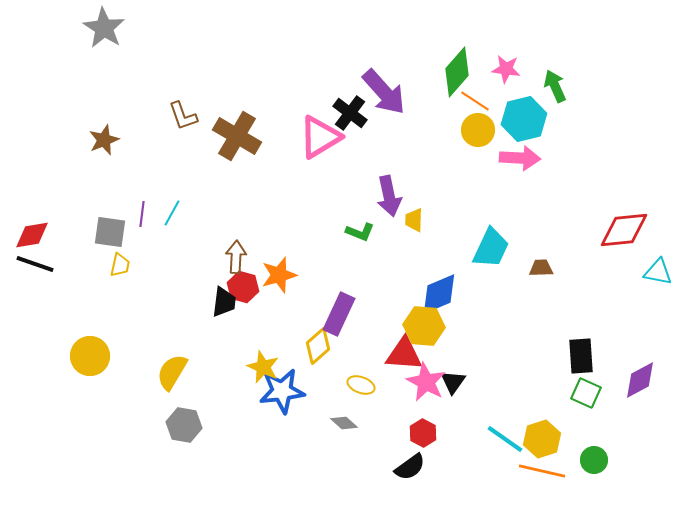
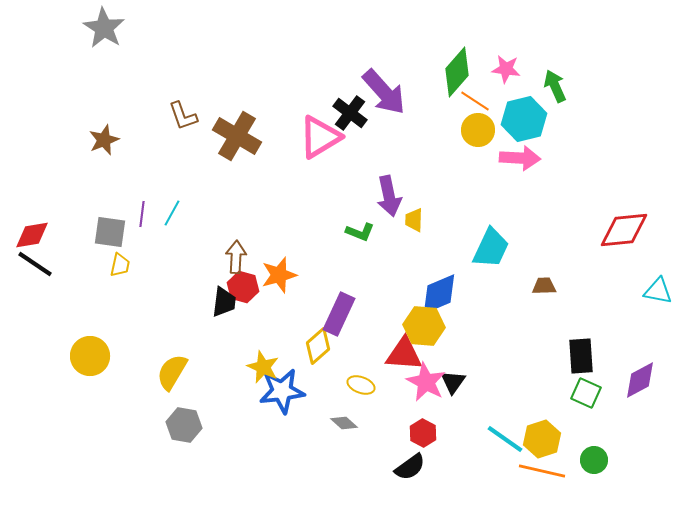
black line at (35, 264): rotated 15 degrees clockwise
brown trapezoid at (541, 268): moved 3 px right, 18 px down
cyan triangle at (658, 272): moved 19 px down
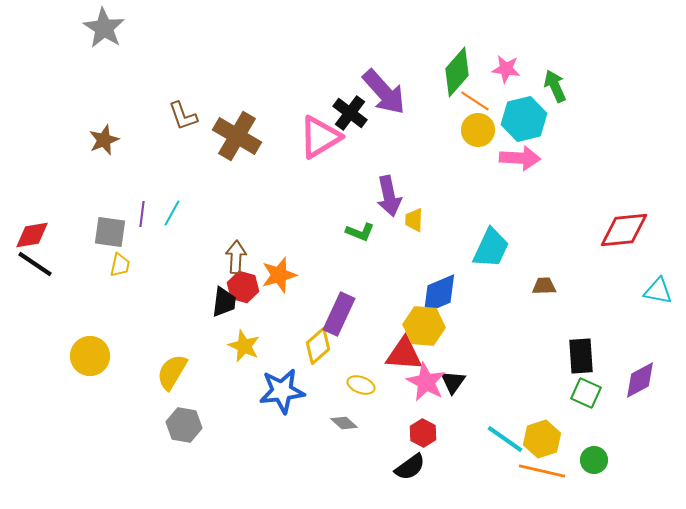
yellow star at (263, 367): moved 19 px left, 21 px up
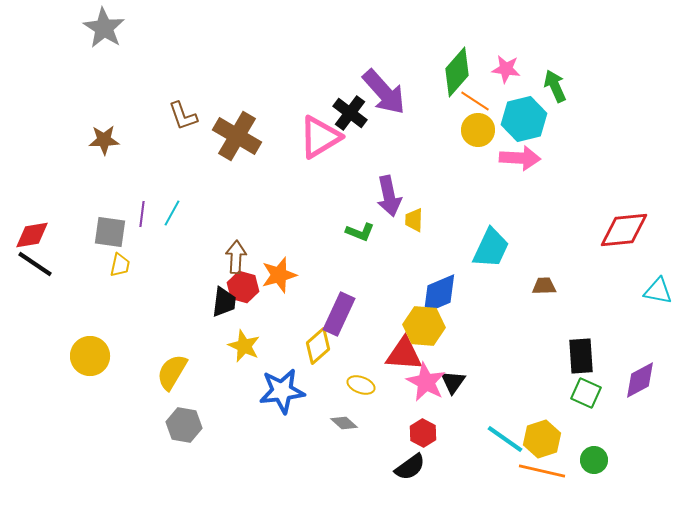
brown star at (104, 140): rotated 20 degrees clockwise
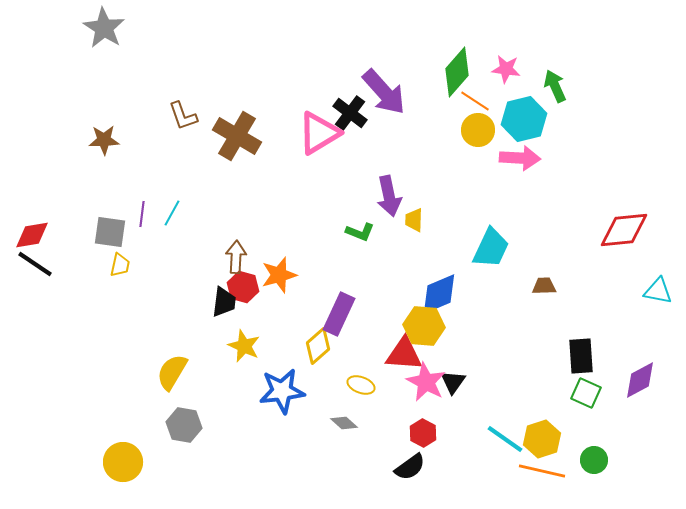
pink triangle at (320, 137): moved 1 px left, 4 px up
yellow circle at (90, 356): moved 33 px right, 106 px down
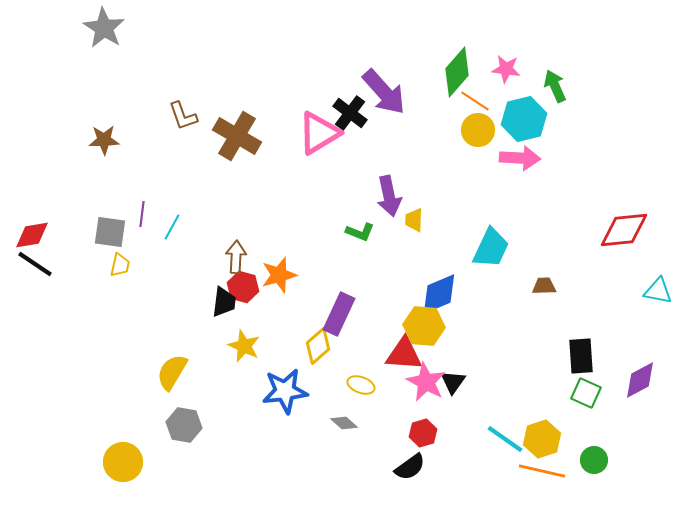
cyan line at (172, 213): moved 14 px down
blue star at (282, 391): moved 3 px right
red hexagon at (423, 433): rotated 16 degrees clockwise
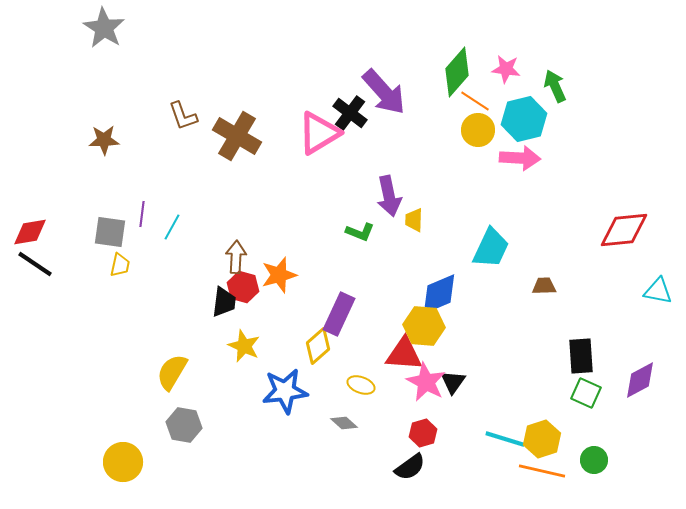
red diamond at (32, 235): moved 2 px left, 3 px up
cyan line at (505, 439): rotated 18 degrees counterclockwise
